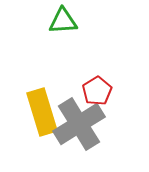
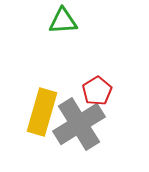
yellow rectangle: rotated 33 degrees clockwise
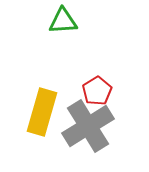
gray cross: moved 9 px right, 2 px down
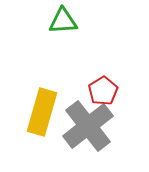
red pentagon: moved 6 px right
gray cross: rotated 6 degrees counterclockwise
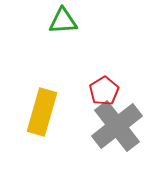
red pentagon: moved 1 px right
gray cross: moved 29 px right
